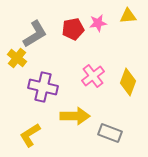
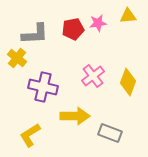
gray L-shape: rotated 28 degrees clockwise
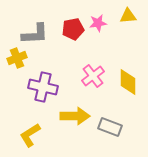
yellow cross: rotated 30 degrees clockwise
yellow diamond: rotated 20 degrees counterclockwise
gray rectangle: moved 6 px up
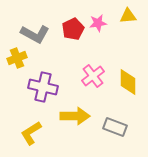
red pentagon: rotated 15 degrees counterclockwise
gray L-shape: rotated 32 degrees clockwise
gray rectangle: moved 5 px right
yellow L-shape: moved 1 px right, 2 px up
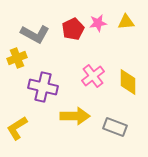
yellow triangle: moved 2 px left, 6 px down
yellow L-shape: moved 14 px left, 5 px up
